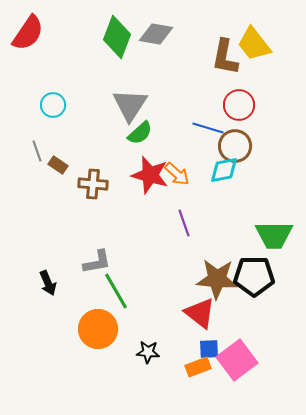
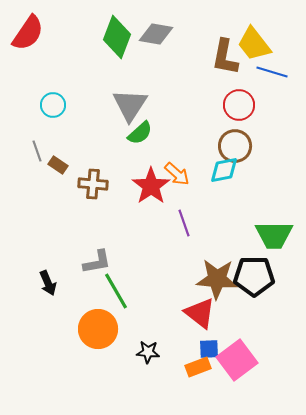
blue line: moved 64 px right, 56 px up
red star: moved 1 px right, 11 px down; rotated 21 degrees clockwise
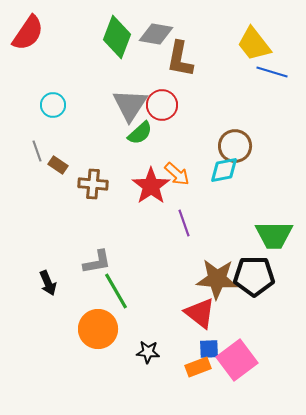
brown L-shape: moved 45 px left, 2 px down
red circle: moved 77 px left
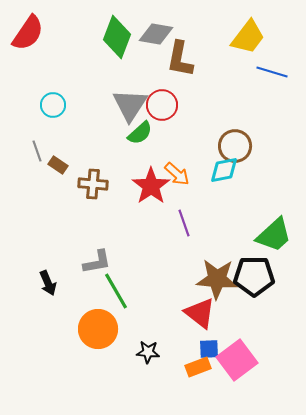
yellow trapezoid: moved 6 px left, 7 px up; rotated 105 degrees counterclockwise
green trapezoid: rotated 42 degrees counterclockwise
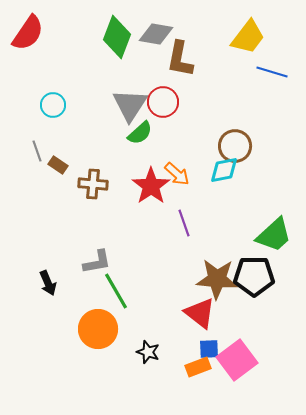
red circle: moved 1 px right, 3 px up
black star: rotated 15 degrees clockwise
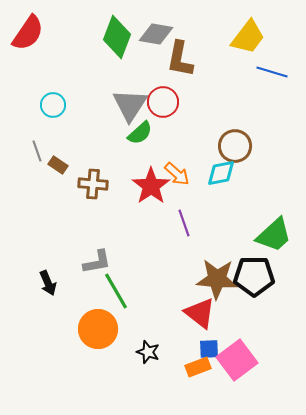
cyan diamond: moved 3 px left, 3 px down
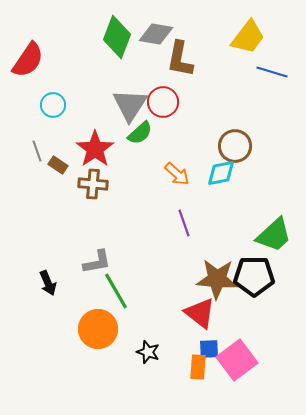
red semicircle: moved 27 px down
red star: moved 56 px left, 37 px up
orange rectangle: rotated 65 degrees counterclockwise
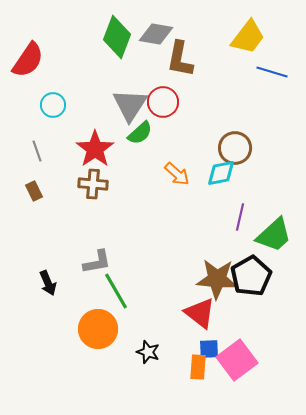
brown circle: moved 2 px down
brown rectangle: moved 24 px left, 26 px down; rotated 30 degrees clockwise
purple line: moved 56 px right, 6 px up; rotated 32 degrees clockwise
black pentagon: moved 3 px left; rotated 30 degrees counterclockwise
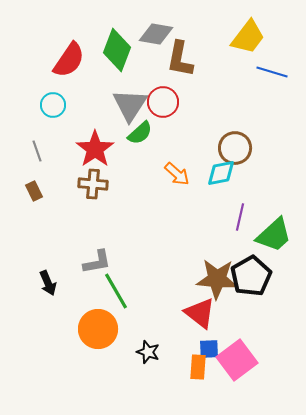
green diamond: moved 13 px down
red semicircle: moved 41 px right
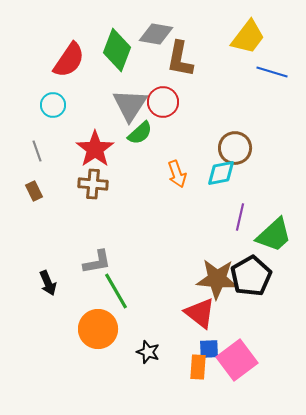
orange arrow: rotated 28 degrees clockwise
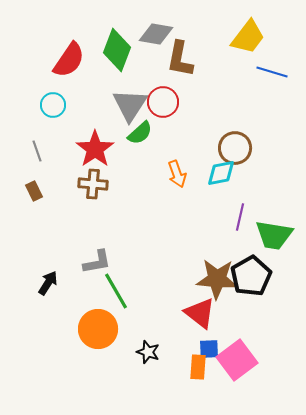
green trapezoid: rotated 51 degrees clockwise
black arrow: rotated 125 degrees counterclockwise
